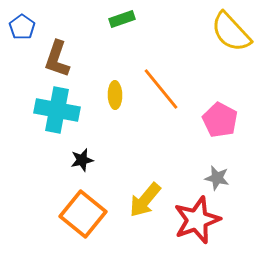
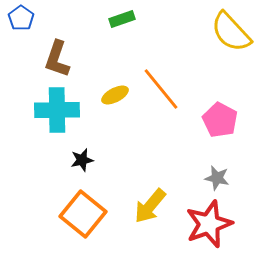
blue pentagon: moved 1 px left, 9 px up
yellow ellipse: rotated 64 degrees clockwise
cyan cross: rotated 12 degrees counterclockwise
yellow arrow: moved 5 px right, 6 px down
red star: moved 12 px right, 4 px down
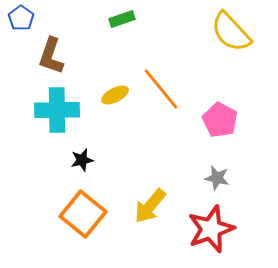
brown L-shape: moved 6 px left, 3 px up
red star: moved 2 px right, 5 px down
